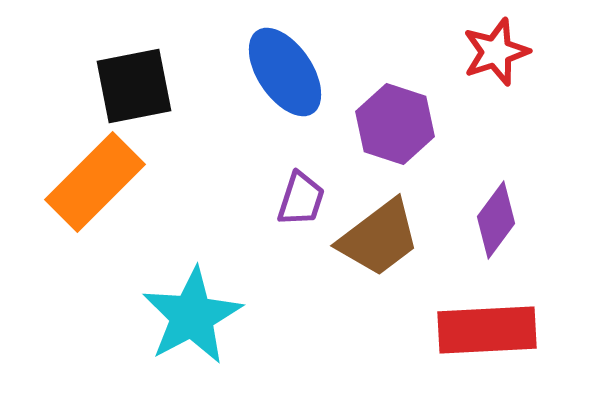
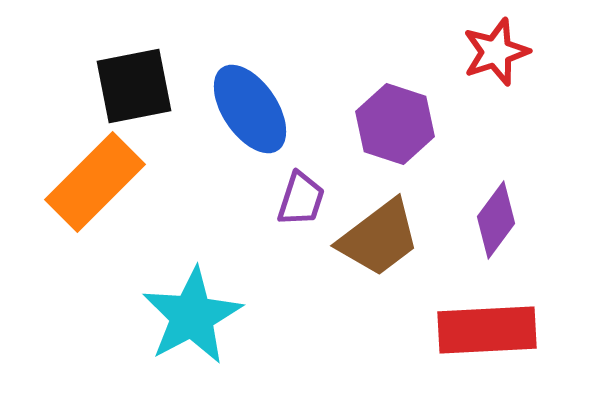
blue ellipse: moved 35 px left, 37 px down
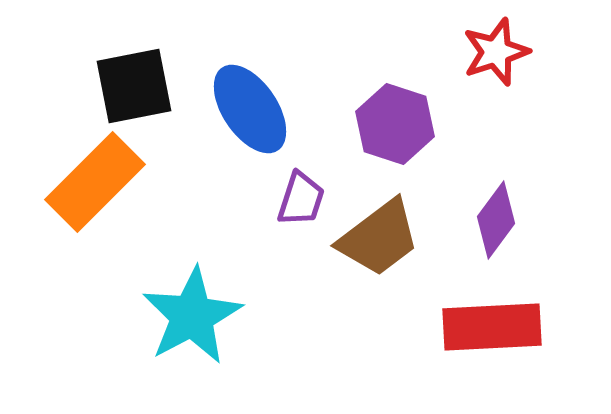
red rectangle: moved 5 px right, 3 px up
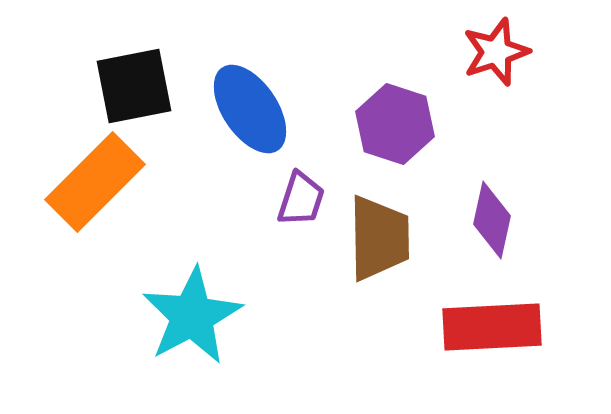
purple diamond: moved 4 px left; rotated 24 degrees counterclockwise
brown trapezoid: rotated 54 degrees counterclockwise
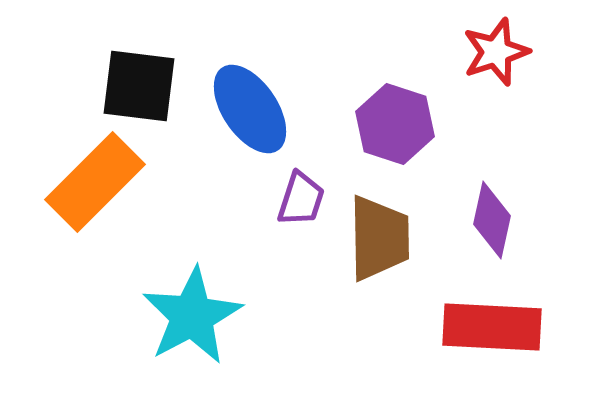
black square: moved 5 px right; rotated 18 degrees clockwise
red rectangle: rotated 6 degrees clockwise
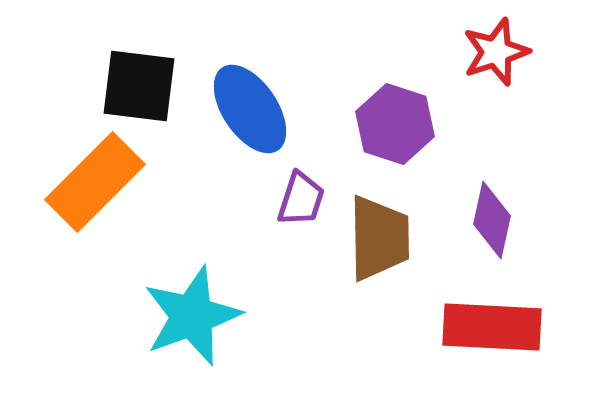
cyan star: rotated 8 degrees clockwise
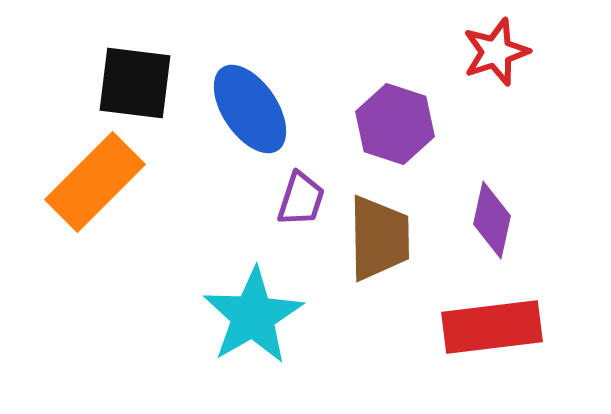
black square: moved 4 px left, 3 px up
cyan star: moved 61 px right; rotated 10 degrees counterclockwise
red rectangle: rotated 10 degrees counterclockwise
